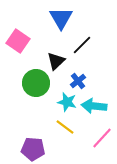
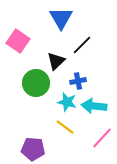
blue cross: rotated 28 degrees clockwise
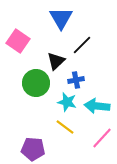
blue cross: moved 2 px left, 1 px up
cyan arrow: moved 3 px right
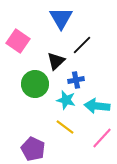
green circle: moved 1 px left, 1 px down
cyan star: moved 1 px left, 2 px up
purple pentagon: rotated 20 degrees clockwise
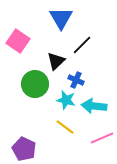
blue cross: rotated 35 degrees clockwise
cyan arrow: moved 3 px left
pink line: rotated 25 degrees clockwise
purple pentagon: moved 9 px left
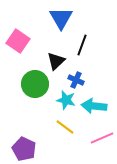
black line: rotated 25 degrees counterclockwise
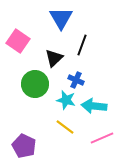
black triangle: moved 2 px left, 3 px up
purple pentagon: moved 3 px up
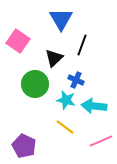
blue triangle: moved 1 px down
pink line: moved 1 px left, 3 px down
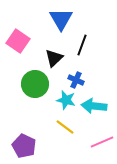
pink line: moved 1 px right, 1 px down
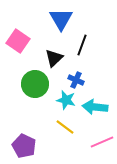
cyan arrow: moved 1 px right, 1 px down
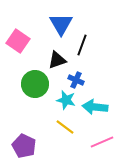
blue triangle: moved 5 px down
black triangle: moved 3 px right, 2 px down; rotated 24 degrees clockwise
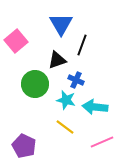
pink square: moved 2 px left; rotated 15 degrees clockwise
